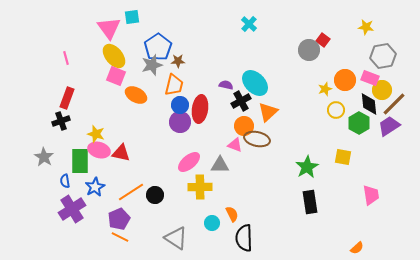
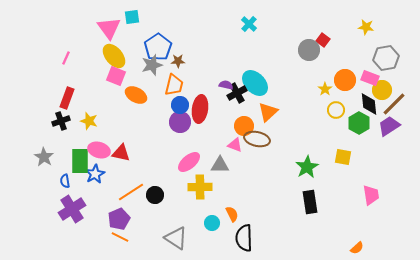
gray hexagon at (383, 56): moved 3 px right, 2 px down
pink line at (66, 58): rotated 40 degrees clockwise
yellow star at (325, 89): rotated 16 degrees counterclockwise
black cross at (241, 101): moved 4 px left, 8 px up
yellow star at (96, 134): moved 7 px left, 13 px up
blue star at (95, 187): moved 13 px up
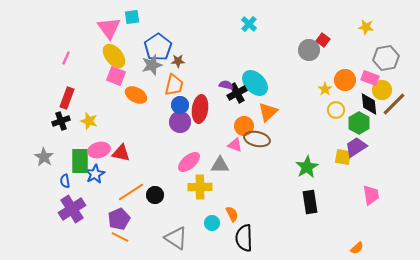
purple trapezoid at (389, 126): moved 33 px left, 21 px down
pink ellipse at (99, 150): rotated 30 degrees counterclockwise
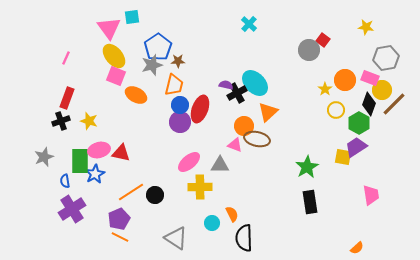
black diamond at (369, 104): rotated 25 degrees clockwise
red ellipse at (200, 109): rotated 12 degrees clockwise
gray star at (44, 157): rotated 18 degrees clockwise
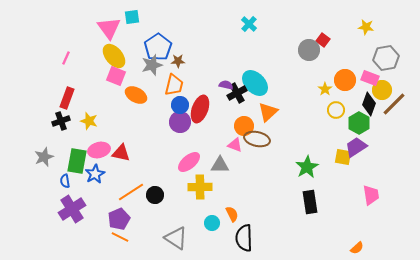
green rectangle at (80, 161): moved 3 px left; rotated 10 degrees clockwise
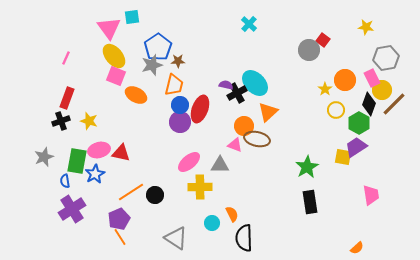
pink rectangle at (370, 78): moved 2 px right; rotated 42 degrees clockwise
orange line at (120, 237): rotated 30 degrees clockwise
